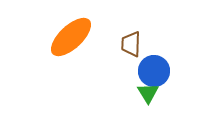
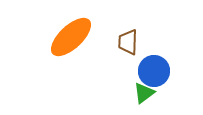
brown trapezoid: moved 3 px left, 2 px up
green triangle: moved 4 px left; rotated 25 degrees clockwise
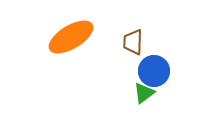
orange ellipse: rotated 12 degrees clockwise
brown trapezoid: moved 5 px right
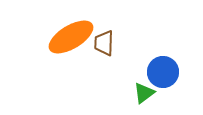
brown trapezoid: moved 29 px left, 1 px down
blue circle: moved 9 px right, 1 px down
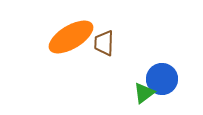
blue circle: moved 1 px left, 7 px down
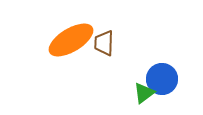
orange ellipse: moved 3 px down
